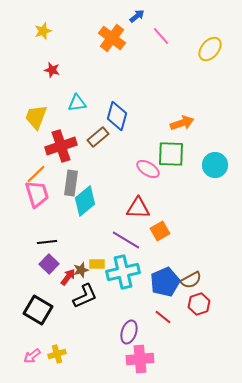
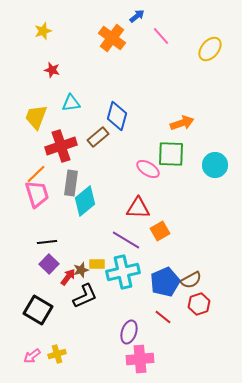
cyan triangle: moved 6 px left
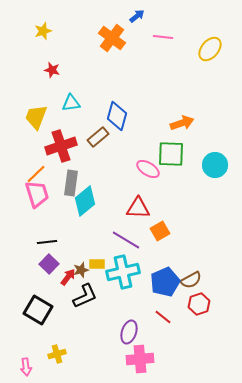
pink line: moved 2 px right, 1 px down; rotated 42 degrees counterclockwise
pink arrow: moved 6 px left, 11 px down; rotated 60 degrees counterclockwise
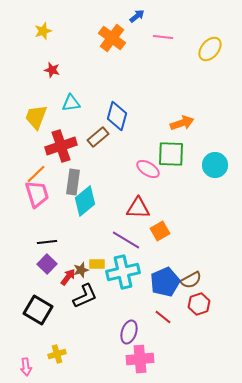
gray rectangle: moved 2 px right, 1 px up
purple square: moved 2 px left
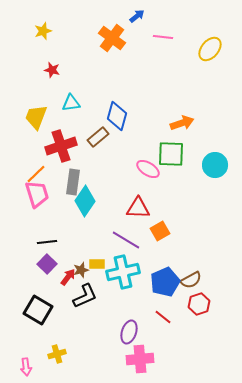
cyan diamond: rotated 16 degrees counterclockwise
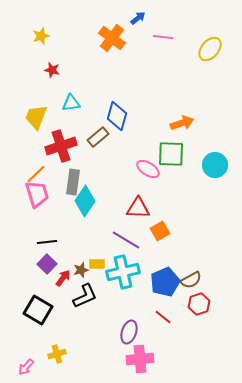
blue arrow: moved 1 px right, 2 px down
yellow star: moved 2 px left, 5 px down
red arrow: moved 5 px left, 1 px down
pink arrow: rotated 48 degrees clockwise
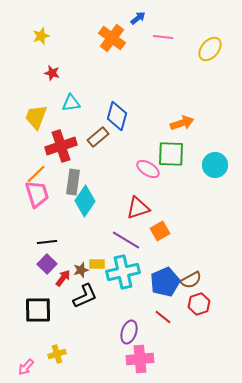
red star: moved 3 px down
red triangle: rotated 20 degrees counterclockwise
black square: rotated 32 degrees counterclockwise
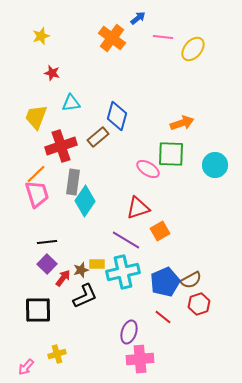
yellow ellipse: moved 17 px left
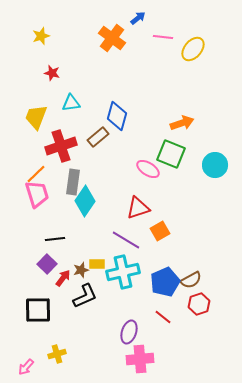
green square: rotated 20 degrees clockwise
black line: moved 8 px right, 3 px up
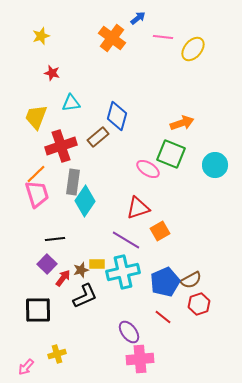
purple ellipse: rotated 55 degrees counterclockwise
